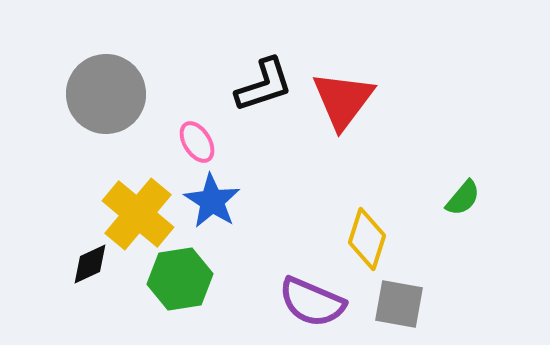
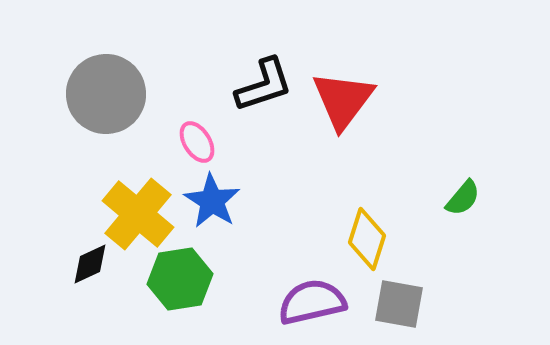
purple semicircle: rotated 144 degrees clockwise
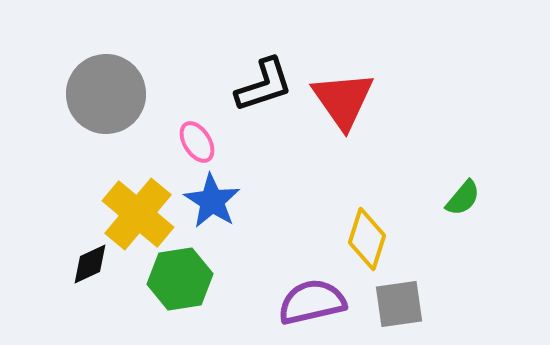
red triangle: rotated 12 degrees counterclockwise
gray square: rotated 18 degrees counterclockwise
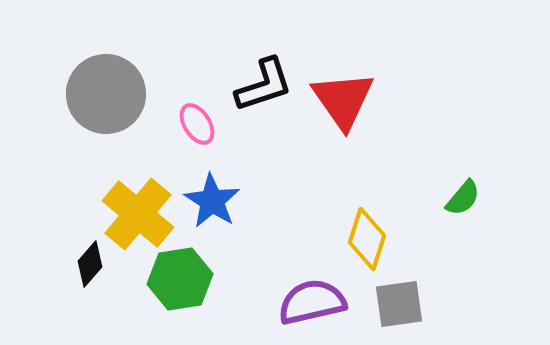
pink ellipse: moved 18 px up
black diamond: rotated 24 degrees counterclockwise
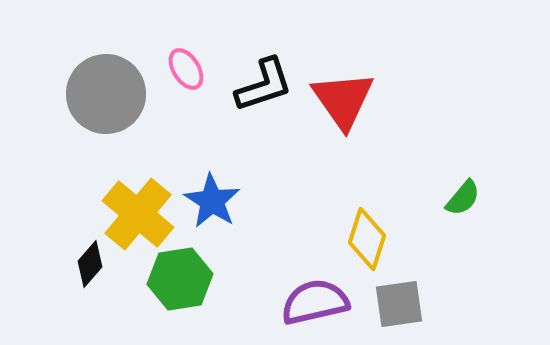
pink ellipse: moved 11 px left, 55 px up
purple semicircle: moved 3 px right
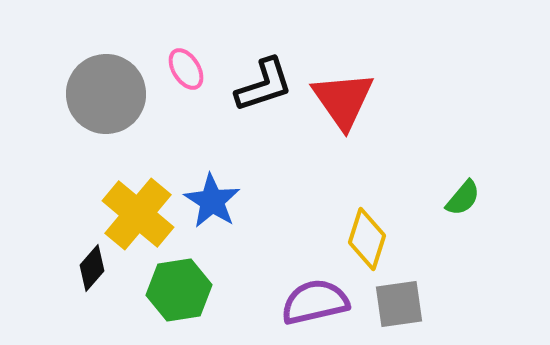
black diamond: moved 2 px right, 4 px down
green hexagon: moved 1 px left, 11 px down
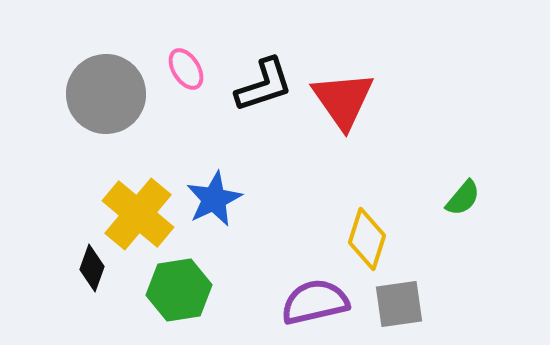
blue star: moved 2 px right, 2 px up; rotated 14 degrees clockwise
black diamond: rotated 21 degrees counterclockwise
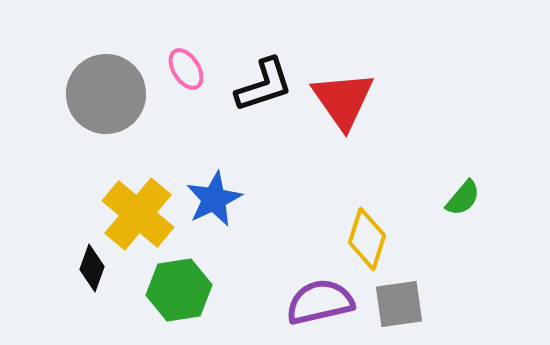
purple semicircle: moved 5 px right
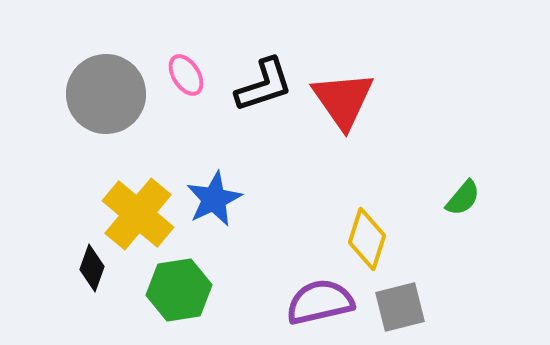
pink ellipse: moved 6 px down
gray square: moved 1 px right, 3 px down; rotated 6 degrees counterclockwise
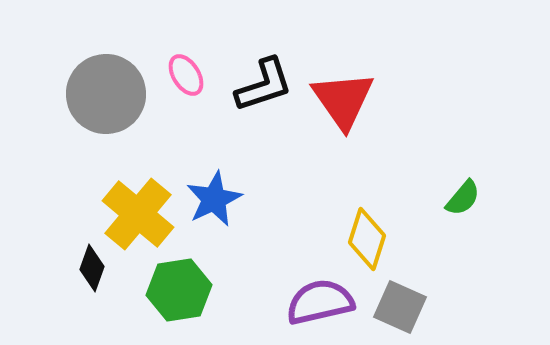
gray square: rotated 38 degrees clockwise
